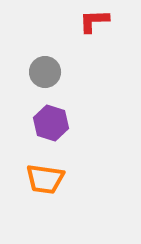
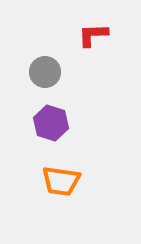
red L-shape: moved 1 px left, 14 px down
orange trapezoid: moved 16 px right, 2 px down
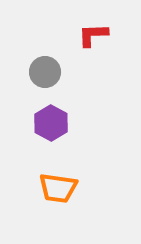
purple hexagon: rotated 12 degrees clockwise
orange trapezoid: moved 3 px left, 7 px down
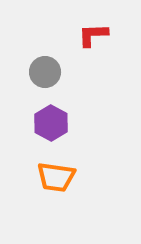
orange trapezoid: moved 2 px left, 11 px up
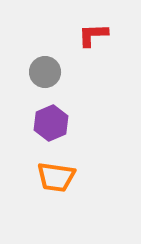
purple hexagon: rotated 8 degrees clockwise
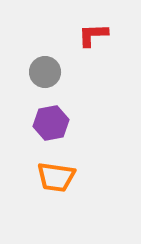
purple hexagon: rotated 12 degrees clockwise
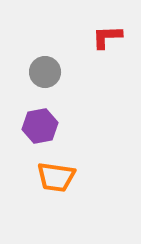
red L-shape: moved 14 px right, 2 px down
purple hexagon: moved 11 px left, 3 px down
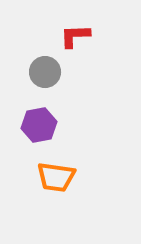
red L-shape: moved 32 px left, 1 px up
purple hexagon: moved 1 px left, 1 px up
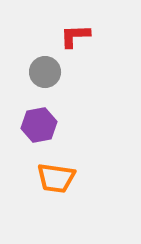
orange trapezoid: moved 1 px down
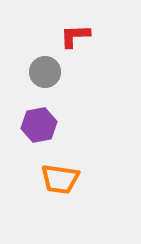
orange trapezoid: moved 4 px right, 1 px down
